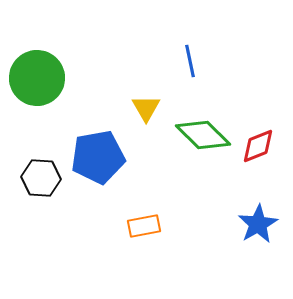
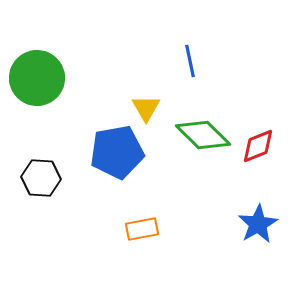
blue pentagon: moved 19 px right, 5 px up
orange rectangle: moved 2 px left, 3 px down
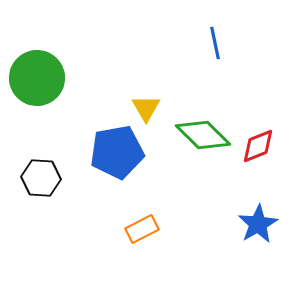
blue line: moved 25 px right, 18 px up
orange rectangle: rotated 16 degrees counterclockwise
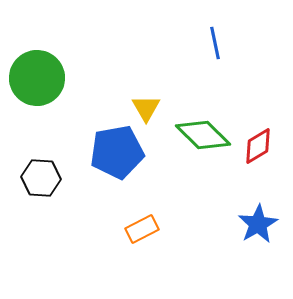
red diamond: rotated 9 degrees counterclockwise
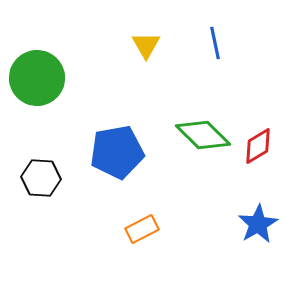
yellow triangle: moved 63 px up
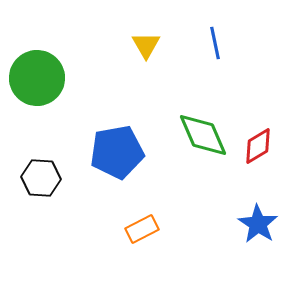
green diamond: rotated 22 degrees clockwise
blue star: rotated 9 degrees counterclockwise
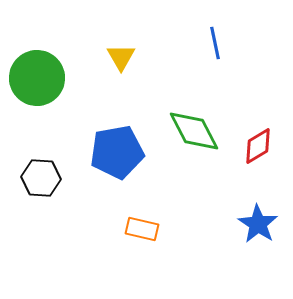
yellow triangle: moved 25 px left, 12 px down
green diamond: moved 9 px left, 4 px up; rotated 4 degrees counterclockwise
orange rectangle: rotated 40 degrees clockwise
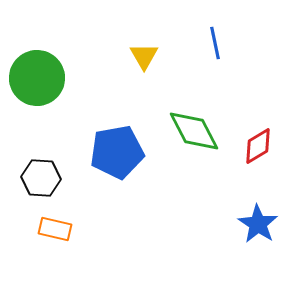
yellow triangle: moved 23 px right, 1 px up
orange rectangle: moved 87 px left
